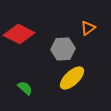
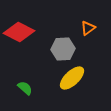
red diamond: moved 2 px up
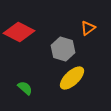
gray hexagon: rotated 20 degrees clockwise
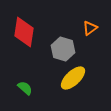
orange triangle: moved 2 px right
red diamond: moved 5 px right; rotated 72 degrees clockwise
yellow ellipse: moved 1 px right
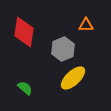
orange triangle: moved 4 px left, 3 px up; rotated 35 degrees clockwise
gray hexagon: rotated 20 degrees clockwise
